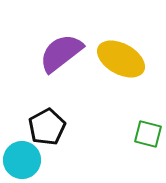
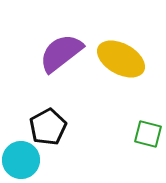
black pentagon: moved 1 px right
cyan circle: moved 1 px left
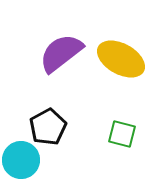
green square: moved 26 px left
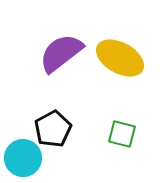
yellow ellipse: moved 1 px left, 1 px up
black pentagon: moved 5 px right, 2 px down
cyan circle: moved 2 px right, 2 px up
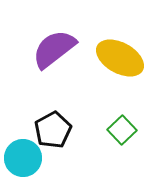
purple semicircle: moved 7 px left, 4 px up
black pentagon: moved 1 px down
green square: moved 4 px up; rotated 32 degrees clockwise
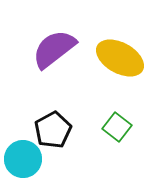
green square: moved 5 px left, 3 px up; rotated 8 degrees counterclockwise
cyan circle: moved 1 px down
